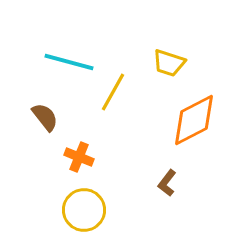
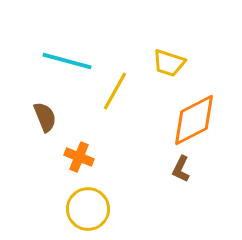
cyan line: moved 2 px left, 1 px up
yellow line: moved 2 px right, 1 px up
brown semicircle: rotated 16 degrees clockwise
brown L-shape: moved 14 px right, 14 px up; rotated 12 degrees counterclockwise
yellow circle: moved 4 px right, 1 px up
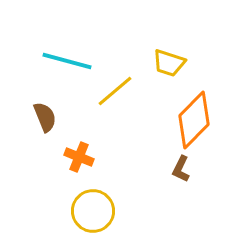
yellow line: rotated 21 degrees clockwise
orange diamond: rotated 18 degrees counterclockwise
yellow circle: moved 5 px right, 2 px down
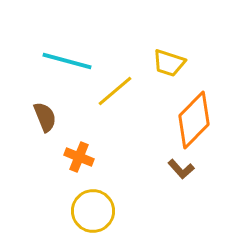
brown L-shape: rotated 68 degrees counterclockwise
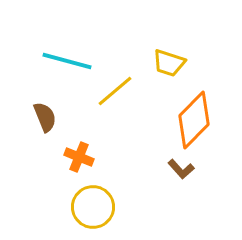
yellow circle: moved 4 px up
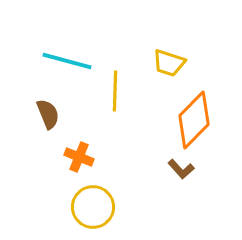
yellow line: rotated 48 degrees counterclockwise
brown semicircle: moved 3 px right, 3 px up
